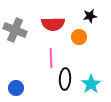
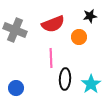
red semicircle: rotated 20 degrees counterclockwise
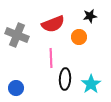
gray cross: moved 2 px right, 5 px down
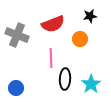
orange circle: moved 1 px right, 2 px down
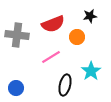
gray cross: rotated 15 degrees counterclockwise
orange circle: moved 3 px left, 2 px up
pink line: moved 1 px up; rotated 60 degrees clockwise
black ellipse: moved 6 px down; rotated 10 degrees clockwise
cyan star: moved 13 px up
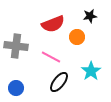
gray cross: moved 1 px left, 11 px down
pink line: rotated 60 degrees clockwise
black ellipse: moved 6 px left, 3 px up; rotated 25 degrees clockwise
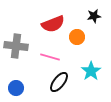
black star: moved 4 px right
pink line: moved 1 px left; rotated 12 degrees counterclockwise
